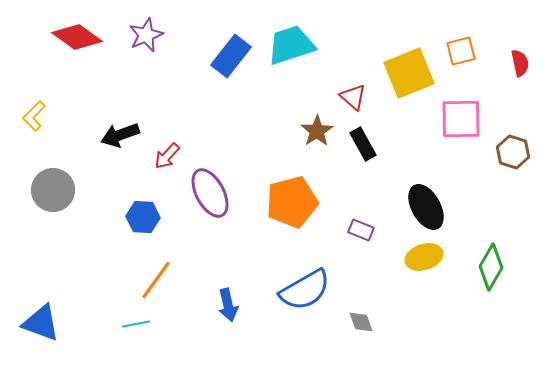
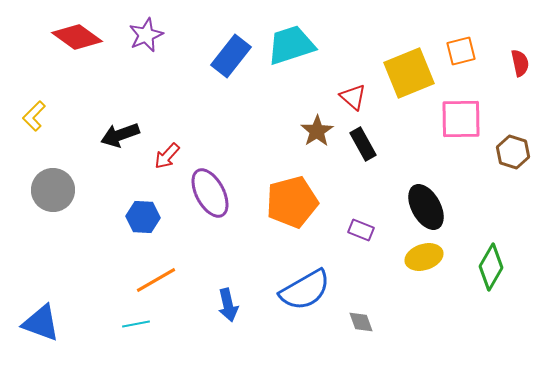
orange line: rotated 24 degrees clockwise
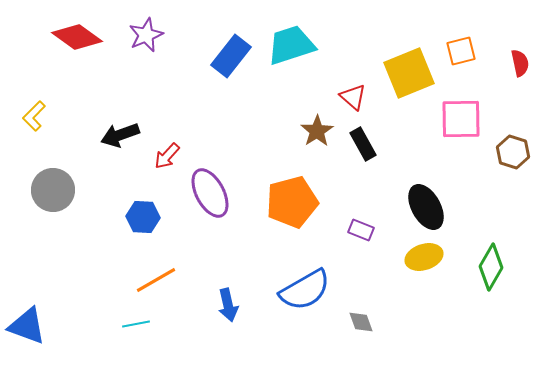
blue triangle: moved 14 px left, 3 px down
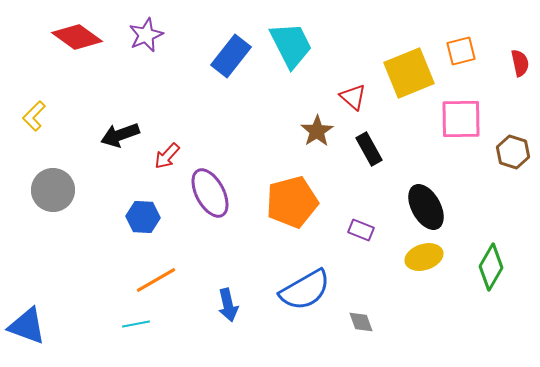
cyan trapezoid: rotated 81 degrees clockwise
black rectangle: moved 6 px right, 5 px down
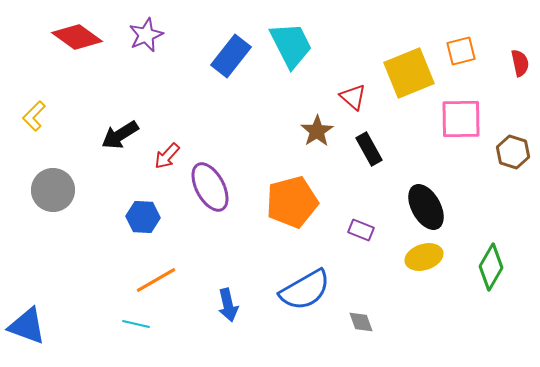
black arrow: rotated 12 degrees counterclockwise
purple ellipse: moved 6 px up
cyan line: rotated 24 degrees clockwise
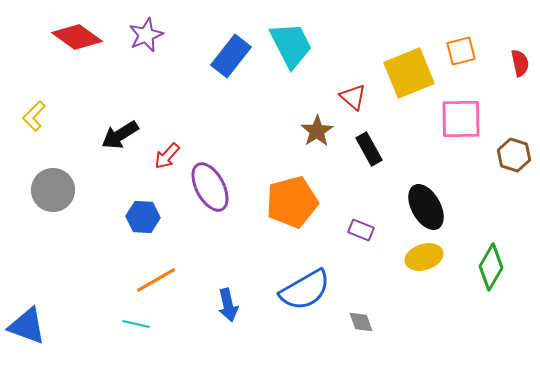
brown hexagon: moved 1 px right, 3 px down
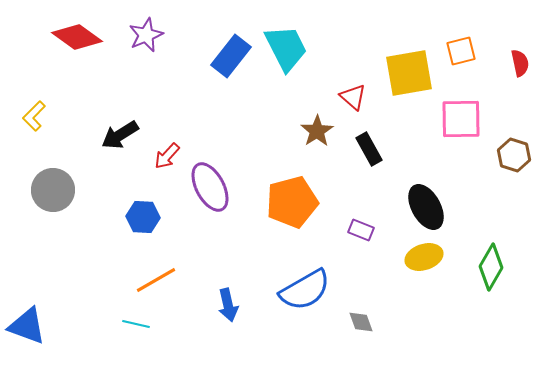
cyan trapezoid: moved 5 px left, 3 px down
yellow square: rotated 12 degrees clockwise
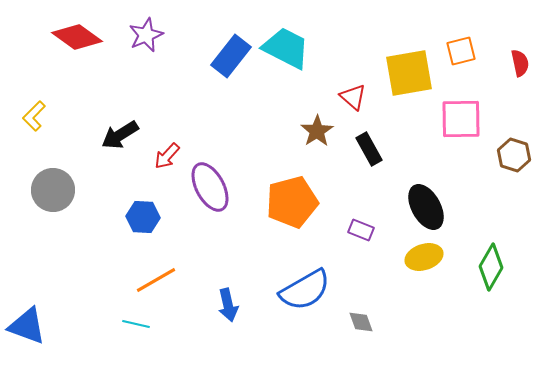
cyan trapezoid: rotated 36 degrees counterclockwise
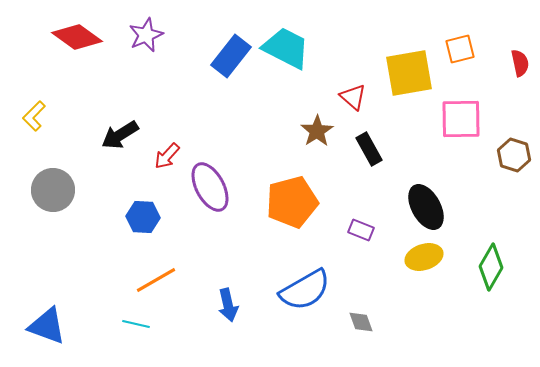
orange square: moved 1 px left, 2 px up
blue triangle: moved 20 px right
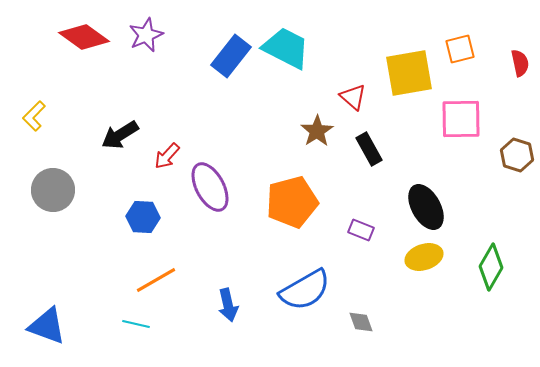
red diamond: moved 7 px right
brown hexagon: moved 3 px right
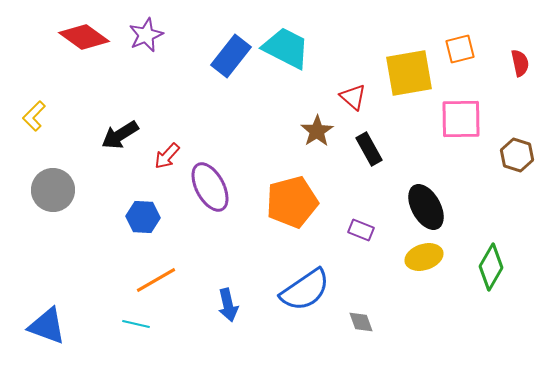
blue semicircle: rotated 4 degrees counterclockwise
